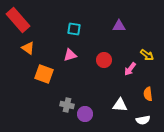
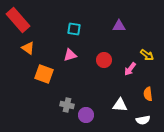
purple circle: moved 1 px right, 1 px down
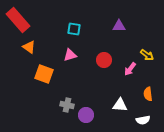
orange triangle: moved 1 px right, 1 px up
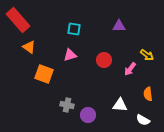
purple circle: moved 2 px right
white semicircle: rotated 40 degrees clockwise
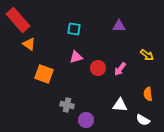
orange triangle: moved 3 px up
pink triangle: moved 6 px right, 2 px down
red circle: moved 6 px left, 8 px down
pink arrow: moved 10 px left
purple circle: moved 2 px left, 5 px down
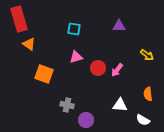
red rectangle: moved 1 px right, 1 px up; rotated 25 degrees clockwise
pink arrow: moved 3 px left, 1 px down
